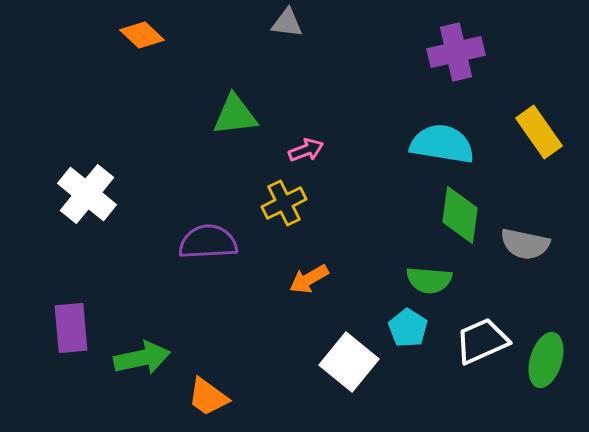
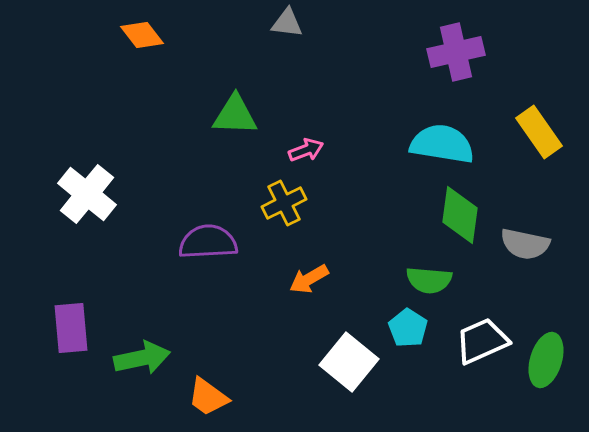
orange diamond: rotated 9 degrees clockwise
green triangle: rotated 9 degrees clockwise
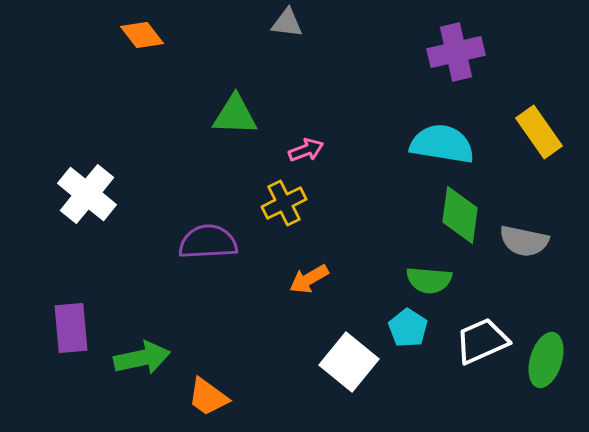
gray semicircle: moved 1 px left, 3 px up
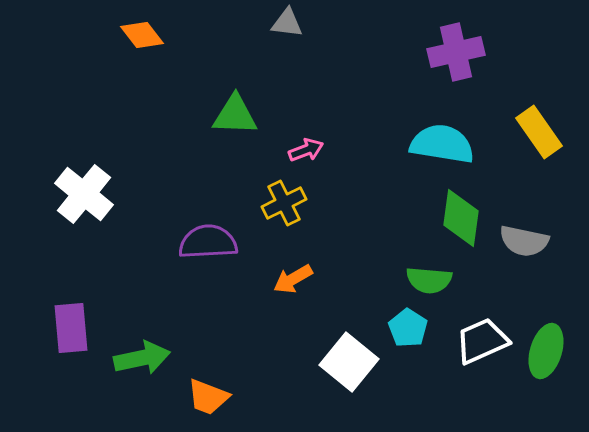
white cross: moved 3 px left
green diamond: moved 1 px right, 3 px down
orange arrow: moved 16 px left
green ellipse: moved 9 px up
orange trapezoid: rotated 15 degrees counterclockwise
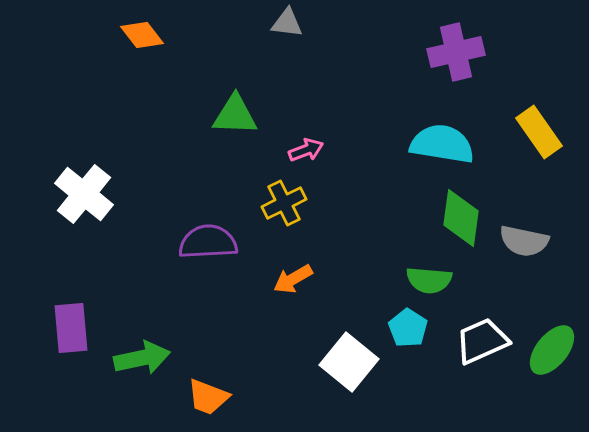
green ellipse: moved 6 px right, 1 px up; rotated 22 degrees clockwise
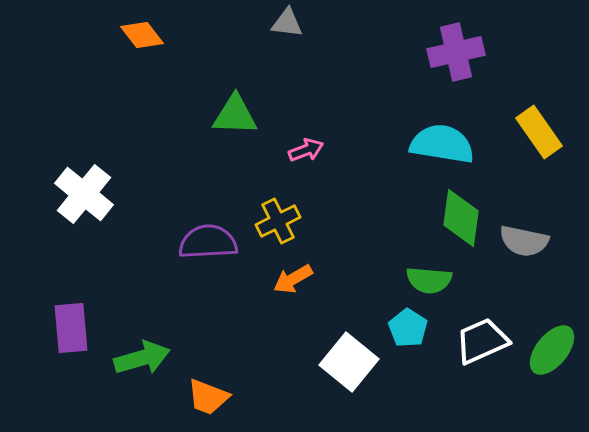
yellow cross: moved 6 px left, 18 px down
green arrow: rotated 4 degrees counterclockwise
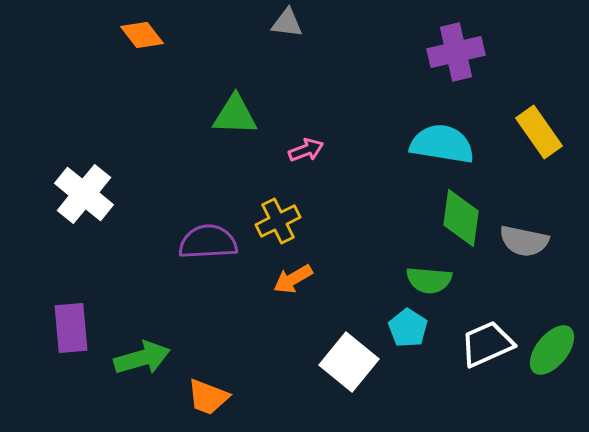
white trapezoid: moved 5 px right, 3 px down
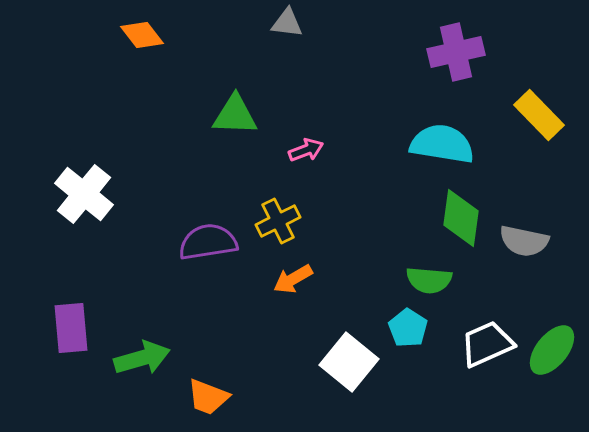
yellow rectangle: moved 17 px up; rotated 9 degrees counterclockwise
purple semicircle: rotated 6 degrees counterclockwise
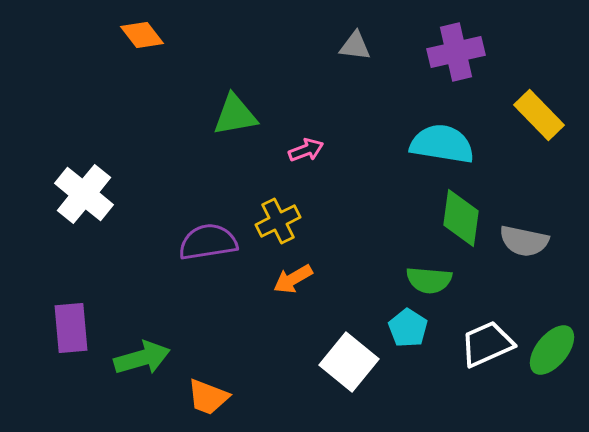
gray triangle: moved 68 px right, 23 px down
green triangle: rotated 12 degrees counterclockwise
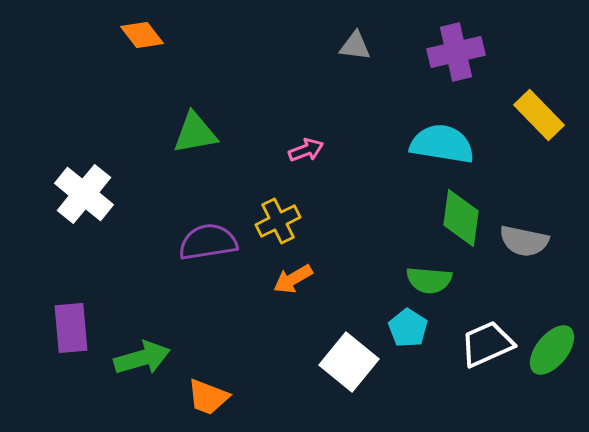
green triangle: moved 40 px left, 18 px down
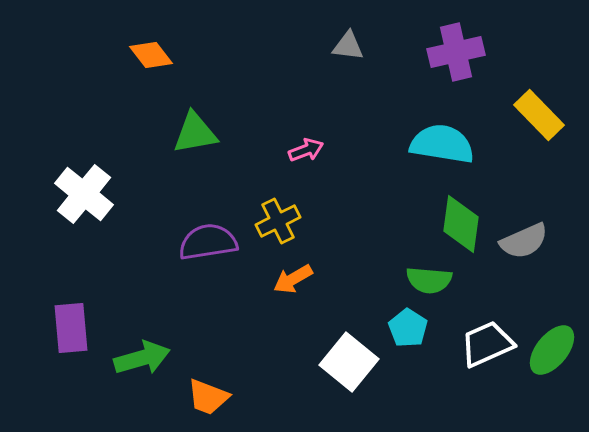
orange diamond: moved 9 px right, 20 px down
gray triangle: moved 7 px left
green diamond: moved 6 px down
gray semicircle: rotated 36 degrees counterclockwise
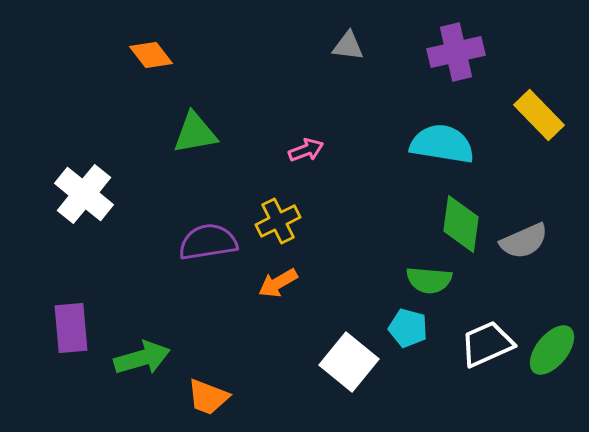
orange arrow: moved 15 px left, 4 px down
cyan pentagon: rotated 18 degrees counterclockwise
